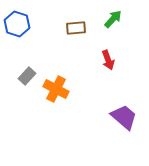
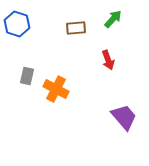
gray rectangle: rotated 30 degrees counterclockwise
purple trapezoid: rotated 8 degrees clockwise
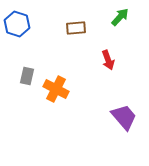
green arrow: moved 7 px right, 2 px up
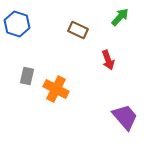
brown rectangle: moved 2 px right, 2 px down; rotated 30 degrees clockwise
purple trapezoid: moved 1 px right
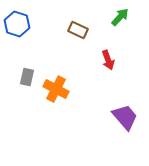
gray rectangle: moved 1 px down
